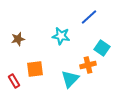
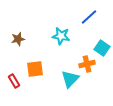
orange cross: moved 1 px left, 1 px up
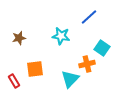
brown star: moved 1 px right, 1 px up
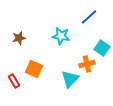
orange square: moved 1 px left; rotated 30 degrees clockwise
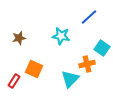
red rectangle: rotated 64 degrees clockwise
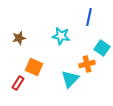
blue line: rotated 36 degrees counterclockwise
orange square: moved 2 px up
red rectangle: moved 4 px right, 2 px down
